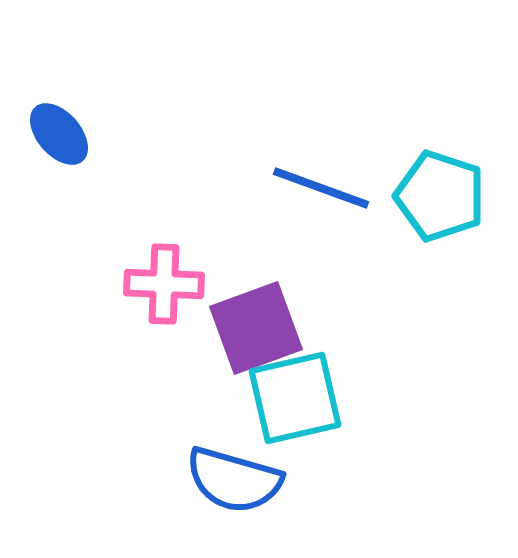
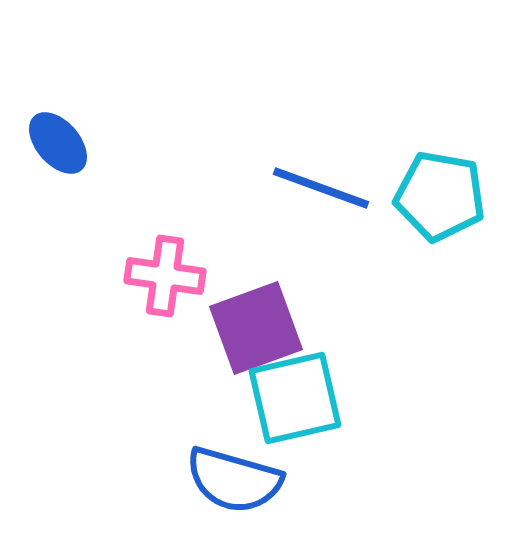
blue ellipse: moved 1 px left, 9 px down
cyan pentagon: rotated 8 degrees counterclockwise
pink cross: moved 1 px right, 8 px up; rotated 6 degrees clockwise
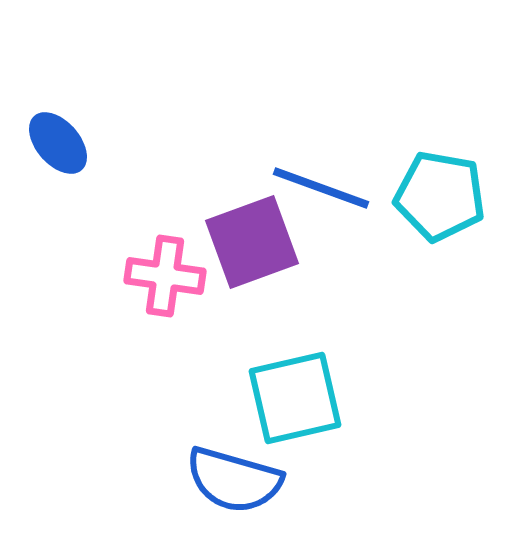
purple square: moved 4 px left, 86 px up
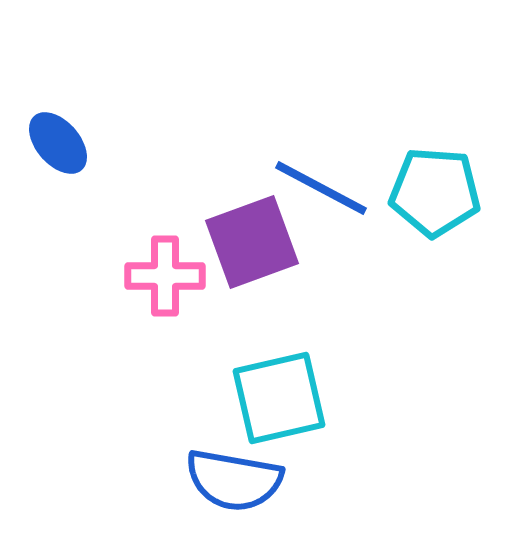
blue line: rotated 8 degrees clockwise
cyan pentagon: moved 5 px left, 4 px up; rotated 6 degrees counterclockwise
pink cross: rotated 8 degrees counterclockwise
cyan square: moved 16 px left
blue semicircle: rotated 6 degrees counterclockwise
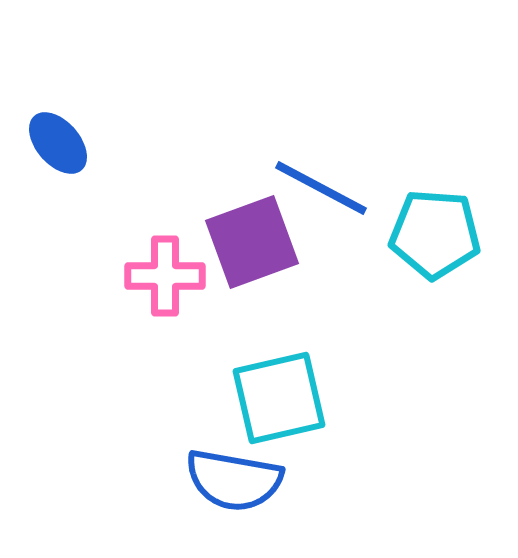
cyan pentagon: moved 42 px down
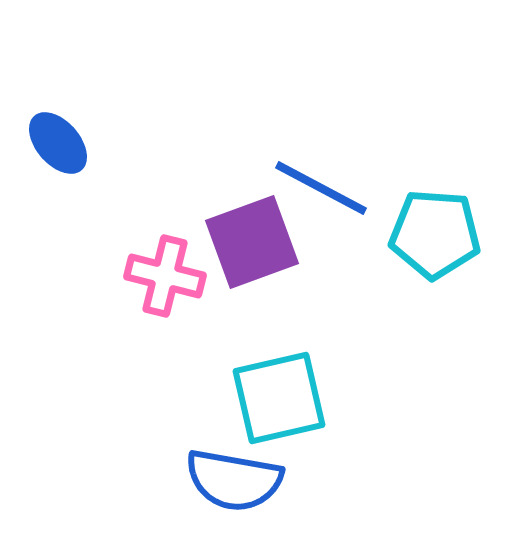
pink cross: rotated 14 degrees clockwise
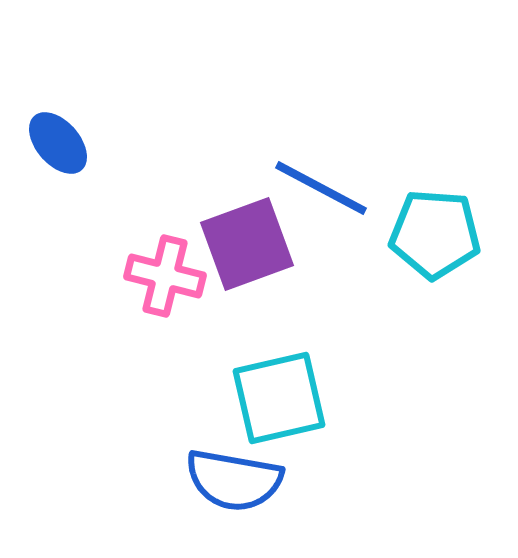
purple square: moved 5 px left, 2 px down
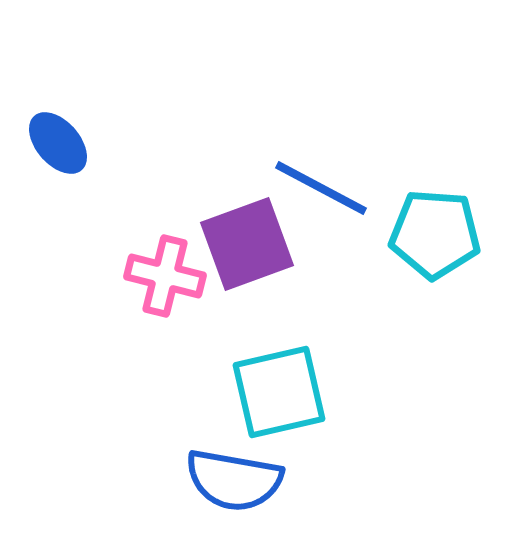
cyan square: moved 6 px up
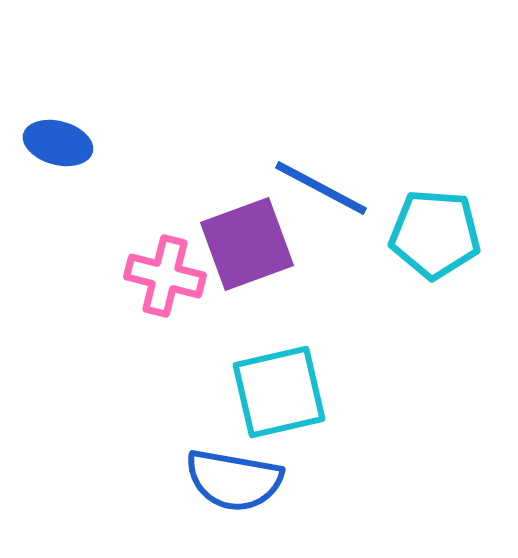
blue ellipse: rotated 34 degrees counterclockwise
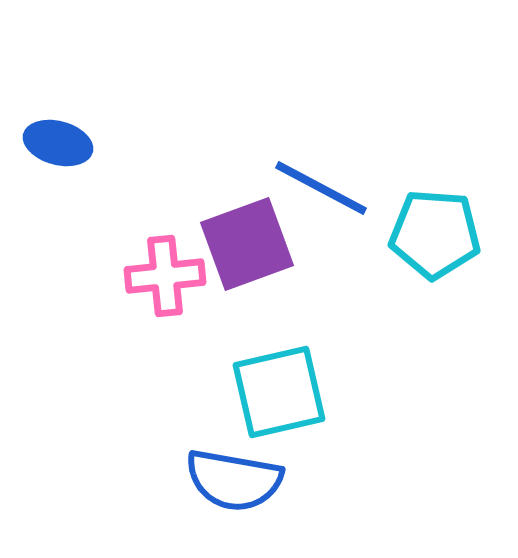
pink cross: rotated 20 degrees counterclockwise
